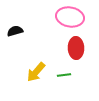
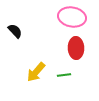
pink ellipse: moved 2 px right
black semicircle: rotated 63 degrees clockwise
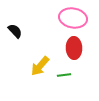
pink ellipse: moved 1 px right, 1 px down
red ellipse: moved 2 px left
yellow arrow: moved 4 px right, 6 px up
